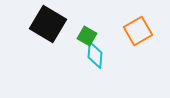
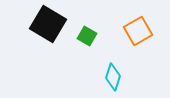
cyan diamond: moved 18 px right, 22 px down; rotated 12 degrees clockwise
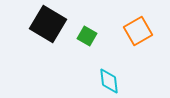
cyan diamond: moved 4 px left, 4 px down; rotated 24 degrees counterclockwise
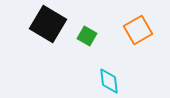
orange square: moved 1 px up
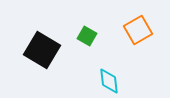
black square: moved 6 px left, 26 px down
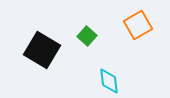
orange square: moved 5 px up
green square: rotated 12 degrees clockwise
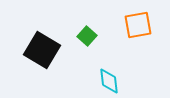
orange square: rotated 20 degrees clockwise
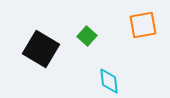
orange square: moved 5 px right
black square: moved 1 px left, 1 px up
